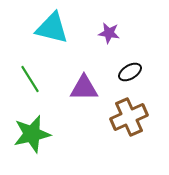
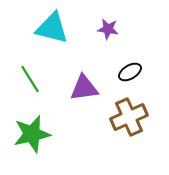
purple star: moved 1 px left, 4 px up
purple triangle: rotated 8 degrees counterclockwise
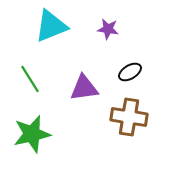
cyan triangle: moved 1 px left, 2 px up; rotated 36 degrees counterclockwise
brown cross: rotated 33 degrees clockwise
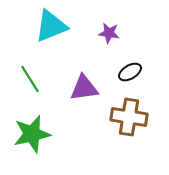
purple star: moved 1 px right, 4 px down
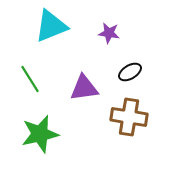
green star: moved 8 px right
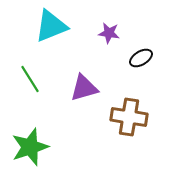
black ellipse: moved 11 px right, 14 px up
purple triangle: rotated 8 degrees counterclockwise
green star: moved 10 px left, 13 px down; rotated 6 degrees counterclockwise
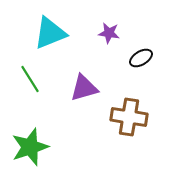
cyan triangle: moved 1 px left, 7 px down
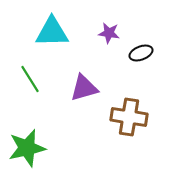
cyan triangle: moved 2 px right, 1 px up; rotated 21 degrees clockwise
black ellipse: moved 5 px up; rotated 10 degrees clockwise
green star: moved 3 px left, 1 px down; rotated 6 degrees clockwise
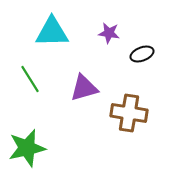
black ellipse: moved 1 px right, 1 px down
brown cross: moved 4 px up
